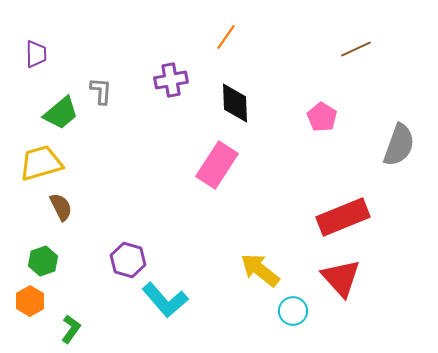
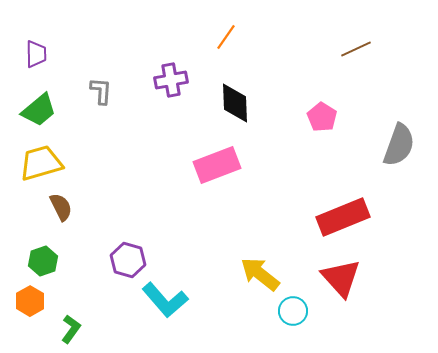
green trapezoid: moved 22 px left, 3 px up
pink rectangle: rotated 36 degrees clockwise
yellow arrow: moved 4 px down
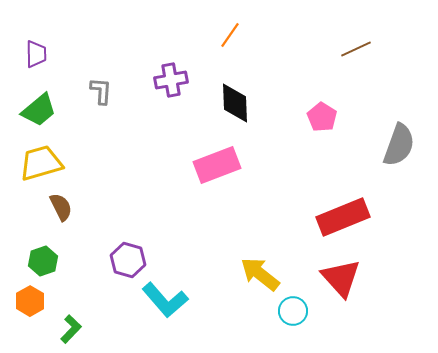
orange line: moved 4 px right, 2 px up
green L-shape: rotated 8 degrees clockwise
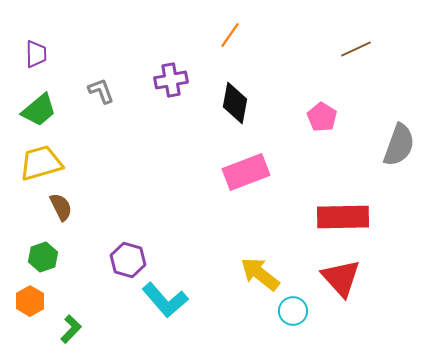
gray L-shape: rotated 24 degrees counterclockwise
black diamond: rotated 12 degrees clockwise
pink rectangle: moved 29 px right, 7 px down
red rectangle: rotated 21 degrees clockwise
green hexagon: moved 4 px up
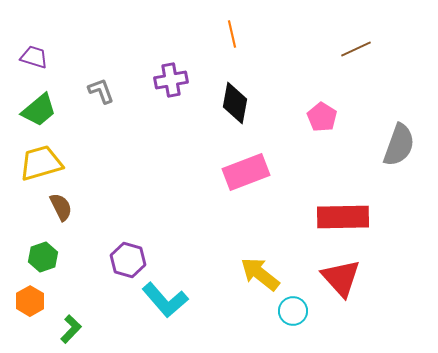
orange line: moved 2 px right, 1 px up; rotated 48 degrees counterclockwise
purple trapezoid: moved 2 px left, 3 px down; rotated 72 degrees counterclockwise
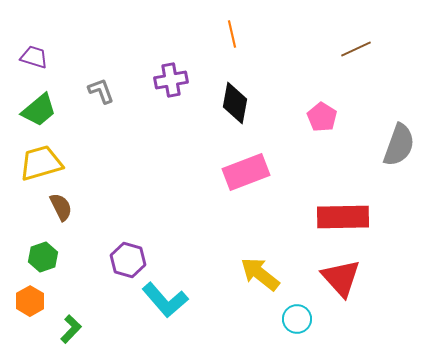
cyan circle: moved 4 px right, 8 px down
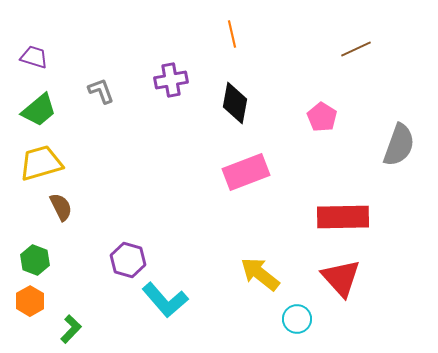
green hexagon: moved 8 px left, 3 px down; rotated 20 degrees counterclockwise
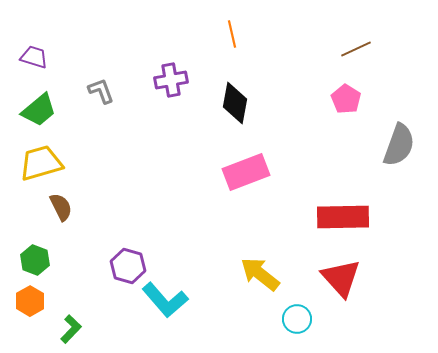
pink pentagon: moved 24 px right, 18 px up
purple hexagon: moved 6 px down
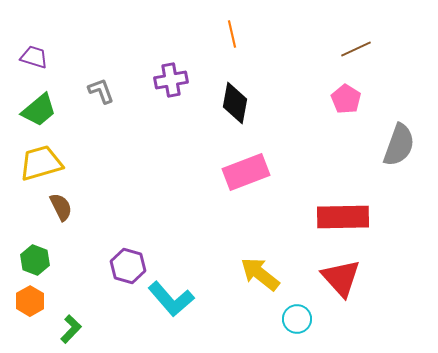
cyan L-shape: moved 6 px right, 1 px up
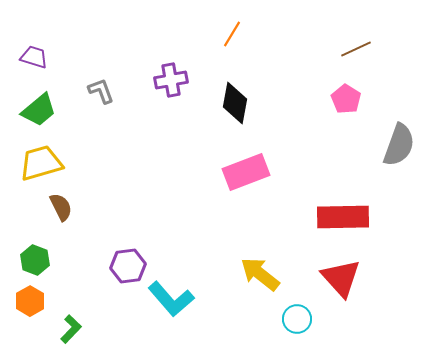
orange line: rotated 44 degrees clockwise
purple hexagon: rotated 24 degrees counterclockwise
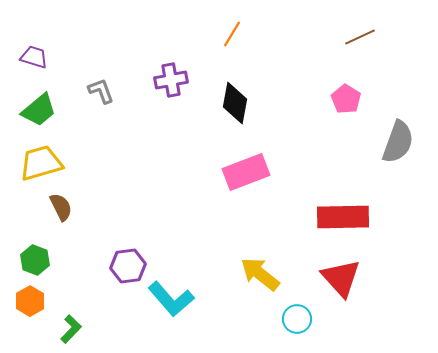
brown line: moved 4 px right, 12 px up
gray semicircle: moved 1 px left, 3 px up
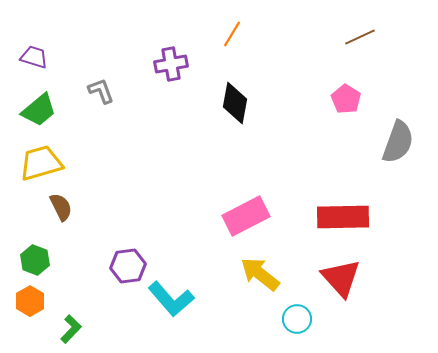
purple cross: moved 16 px up
pink rectangle: moved 44 px down; rotated 6 degrees counterclockwise
